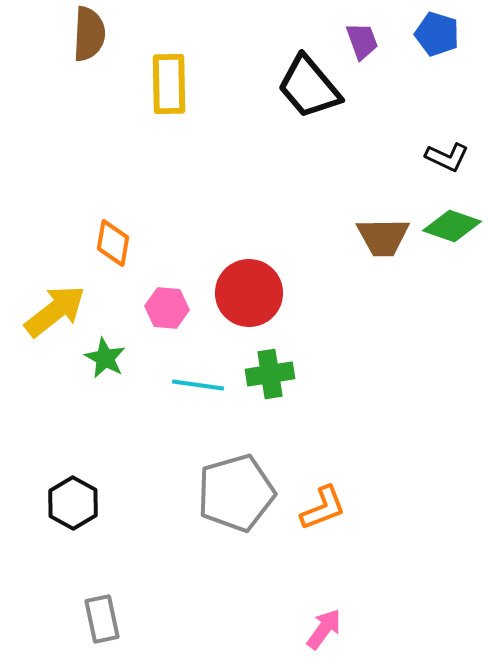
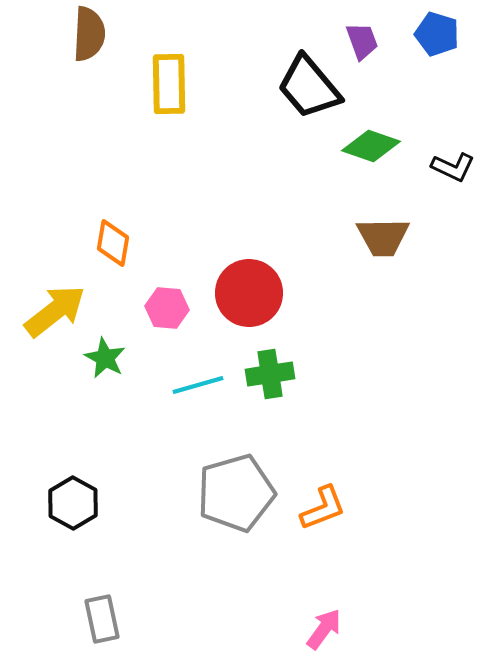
black L-shape: moved 6 px right, 10 px down
green diamond: moved 81 px left, 80 px up
cyan line: rotated 24 degrees counterclockwise
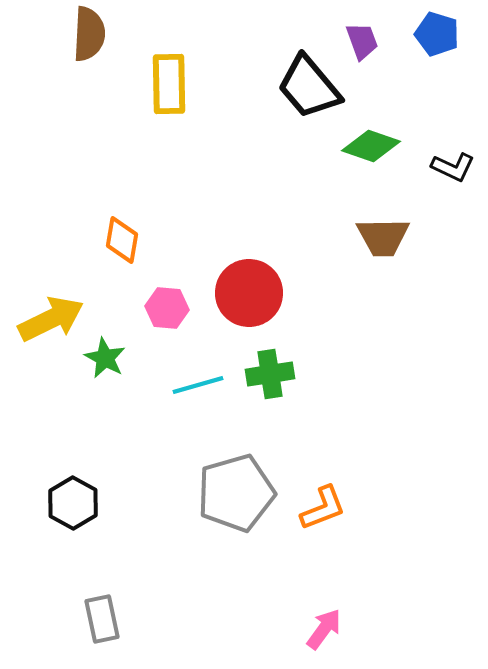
orange diamond: moved 9 px right, 3 px up
yellow arrow: moved 4 px left, 8 px down; rotated 12 degrees clockwise
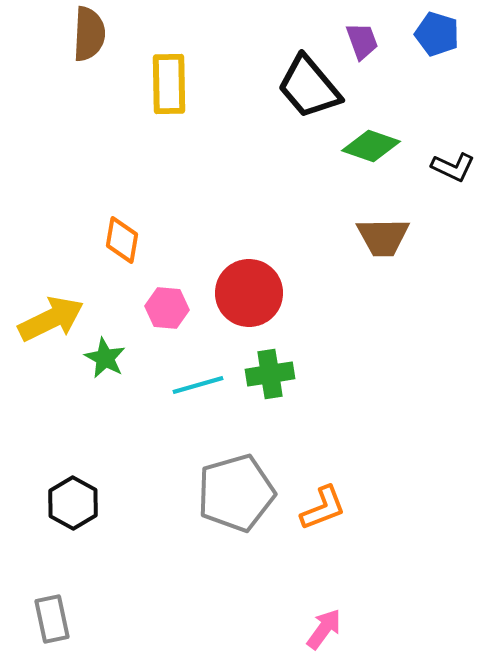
gray rectangle: moved 50 px left
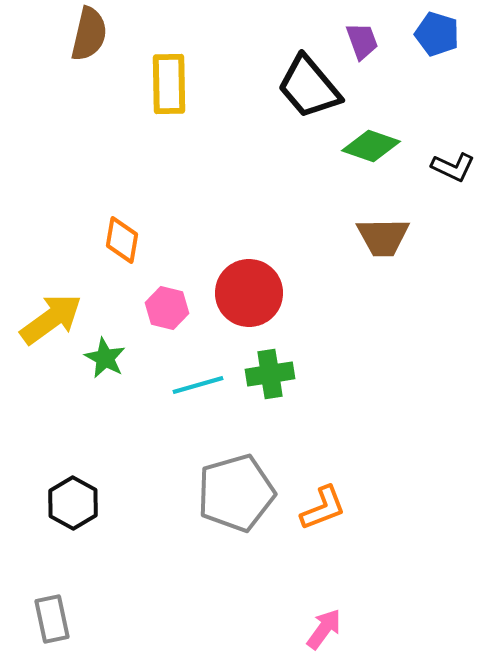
brown semicircle: rotated 10 degrees clockwise
pink hexagon: rotated 9 degrees clockwise
yellow arrow: rotated 10 degrees counterclockwise
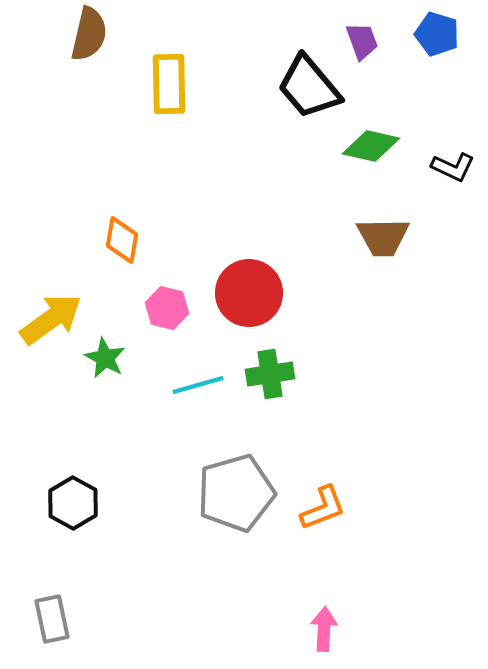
green diamond: rotated 6 degrees counterclockwise
pink arrow: rotated 33 degrees counterclockwise
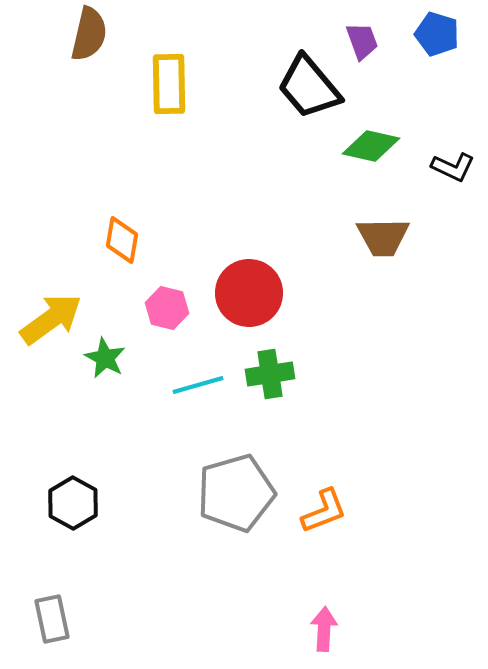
orange L-shape: moved 1 px right, 3 px down
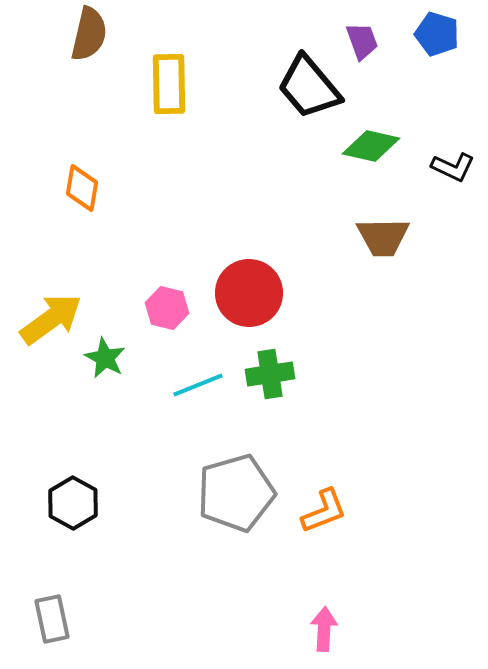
orange diamond: moved 40 px left, 52 px up
cyan line: rotated 6 degrees counterclockwise
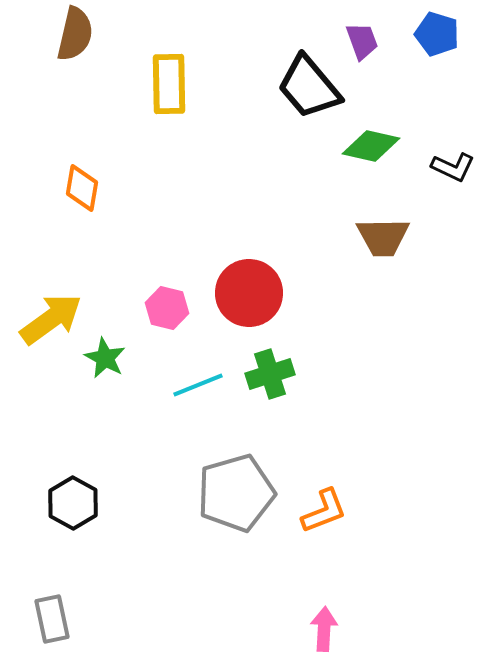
brown semicircle: moved 14 px left
green cross: rotated 9 degrees counterclockwise
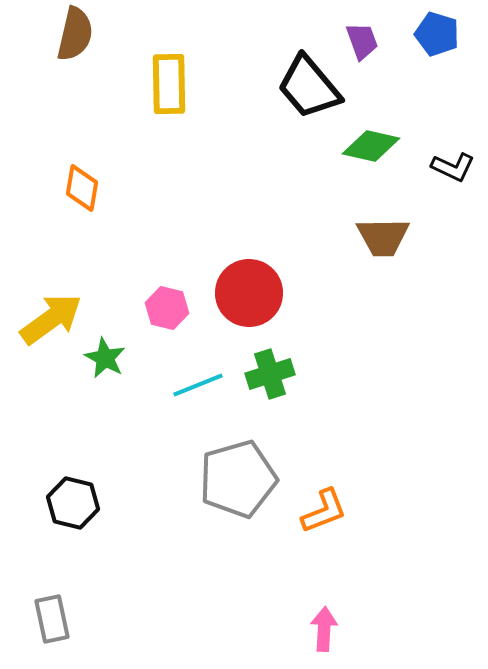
gray pentagon: moved 2 px right, 14 px up
black hexagon: rotated 15 degrees counterclockwise
